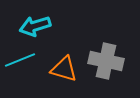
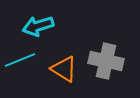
cyan arrow: moved 3 px right
orange triangle: rotated 16 degrees clockwise
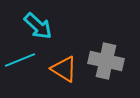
cyan arrow: rotated 120 degrees counterclockwise
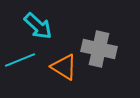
gray cross: moved 7 px left, 12 px up
orange triangle: moved 2 px up
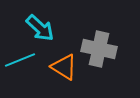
cyan arrow: moved 2 px right, 2 px down
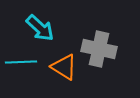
cyan line: moved 1 px right, 2 px down; rotated 20 degrees clockwise
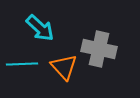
cyan line: moved 1 px right, 2 px down
orange triangle: rotated 16 degrees clockwise
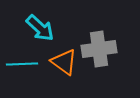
gray cross: rotated 20 degrees counterclockwise
orange triangle: moved 5 px up; rotated 12 degrees counterclockwise
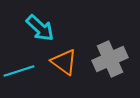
gray cross: moved 11 px right, 10 px down; rotated 16 degrees counterclockwise
cyan line: moved 3 px left, 7 px down; rotated 16 degrees counterclockwise
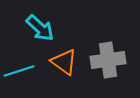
gray cross: moved 2 px left, 1 px down; rotated 16 degrees clockwise
